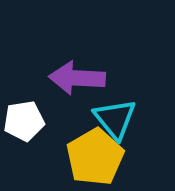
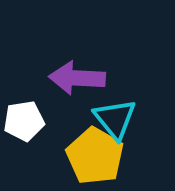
yellow pentagon: moved 1 px up; rotated 12 degrees counterclockwise
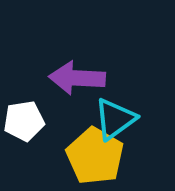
cyan triangle: rotated 33 degrees clockwise
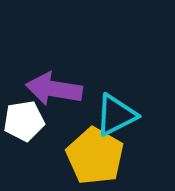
purple arrow: moved 23 px left, 11 px down; rotated 6 degrees clockwise
cyan triangle: moved 1 px right, 4 px up; rotated 9 degrees clockwise
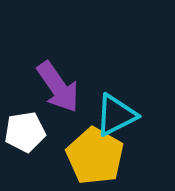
purple arrow: moved 4 px right, 2 px up; rotated 134 degrees counterclockwise
white pentagon: moved 1 px right, 11 px down
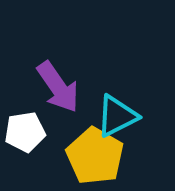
cyan triangle: moved 1 px right, 1 px down
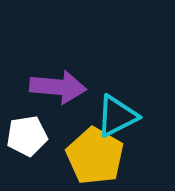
purple arrow: rotated 50 degrees counterclockwise
white pentagon: moved 2 px right, 4 px down
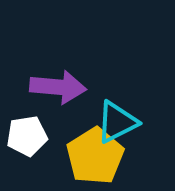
cyan triangle: moved 6 px down
yellow pentagon: rotated 10 degrees clockwise
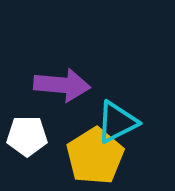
purple arrow: moved 4 px right, 2 px up
white pentagon: rotated 9 degrees clockwise
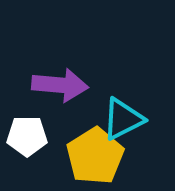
purple arrow: moved 2 px left
cyan triangle: moved 6 px right, 3 px up
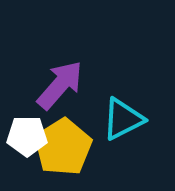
purple arrow: rotated 54 degrees counterclockwise
yellow pentagon: moved 32 px left, 9 px up
